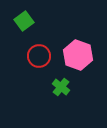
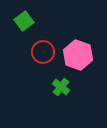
red circle: moved 4 px right, 4 px up
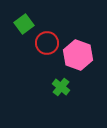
green square: moved 3 px down
red circle: moved 4 px right, 9 px up
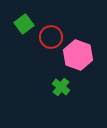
red circle: moved 4 px right, 6 px up
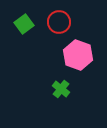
red circle: moved 8 px right, 15 px up
green cross: moved 2 px down
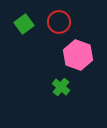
green cross: moved 2 px up
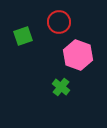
green square: moved 1 px left, 12 px down; rotated 18 degrees clockwise
